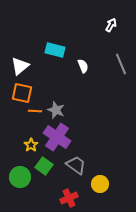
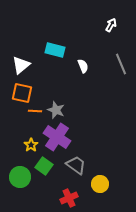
white triangle: moved 1 px right, 1 px up
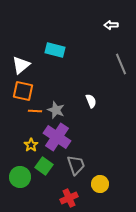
white arrow: rotated 120 degrees counterclockwise
white semicircle: moved 8 px right, 35 px down
orange square: moved 1 px right, 2 px up
gray trapezoid: rotated 35 degrees clockwise
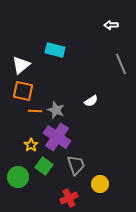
white semicircle: rotated 80 degrees clockwise
green circle: moved 2 px left
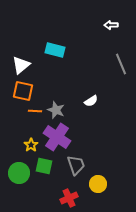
green square: rotated 24 degrees counterclockwise
green circle: moved 1 px right, 4 px up
yellow circle: moved 2 px left
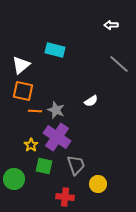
gray line: moved 2 px left; rotated 25 degrees counterclockwise
green circle: moved 5 px left, 6 px down
red cross: moved 4 px left, 1 px up; rotated 30 degrees clockwise
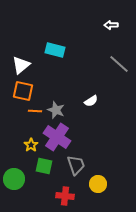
red cross: moved 1 px up
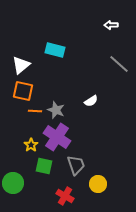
green circle: moved 1 px left, 4 px down
red cross: rotated 24 degrees clockwise
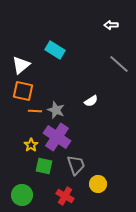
cyan rectangle: rotated 18 degrees clockwise
green circle: moved 9 px right, 12 px down
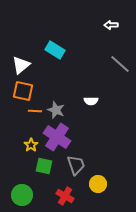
gray line: moved 1 px right
white semicircle: rotated 32 degrees clockwise
